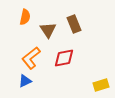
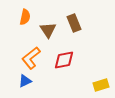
brown rectangle: moved 1 px up
red diamond: moved 2 px down
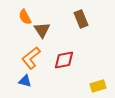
orange semicircle: rotated 140 degrees clockwise
brown rectangle: moved 7 px right, 4 px up
brown triangle: moved 6 px left
blue triangle: rotated 40 degrees clockwise
yellow rectangle: moved 3 px left, 1 px down
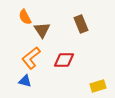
brown rectangle: moved 5 px down
red diamond: rotated 10 degrees clockwise
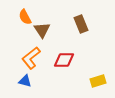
yellow rectangle: moved 5 px up
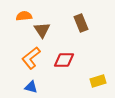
orange semicircle: moved 1 px left, 1 px up; rotated 112 degrees clockwise
brown rectangle: moved 1 px up
blue triangle: moved 6 px right, 6 px down
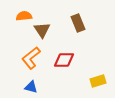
brown rectangle: moved 3 px left
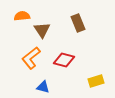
orange semicircle: moved 2 px left
red diamond: rotated 15 degrees clockwise
yellow rectangle: moved 2 px left
blue triangle: moved 12 px right
